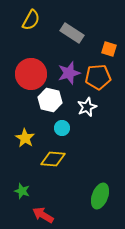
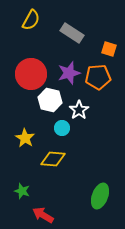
white star: moved 8 px left, 3 px down; rotated 12 degrees counterclockwise
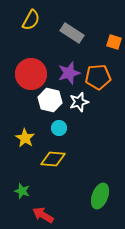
orange square: moved 5 px right, 7 px up
white star: moved 8 px up; rotated 18 degrees clockwise
cyan circle: moved 3 px left
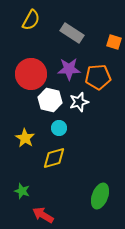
purple star: moved 4 px up; rotated 15 degrees clockwise
yellow diamond: moved 1 px right, 1 px up; rotated 20 degrees counterclockwise
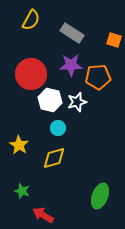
orange square: moved 2 px up
purple star: moved 2 px right, 4 px up
white star: moved 2 px left
cyan circle: moved 1 px left
yellow star: moved 6 px left, 7 px down
